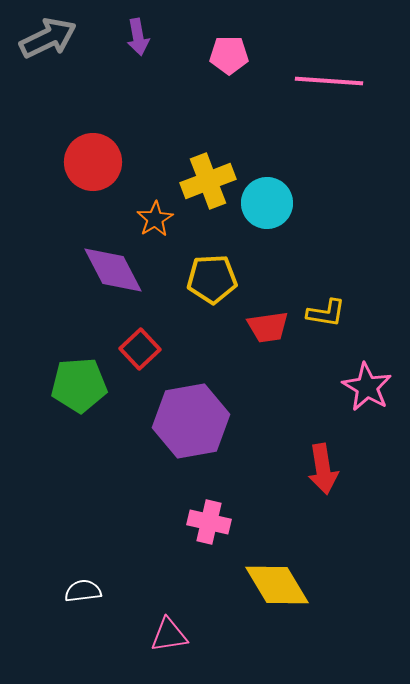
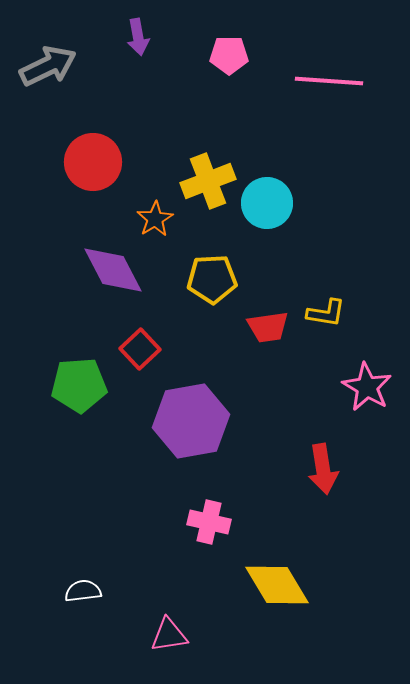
gray arrow: moved 28 px down
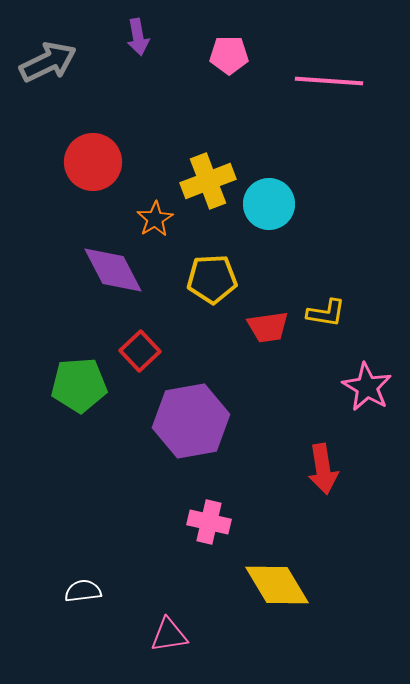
gray arrow: moved 4 px up
cyan circle: moved 2 px right, 1 px down
red square: moved 2 px down
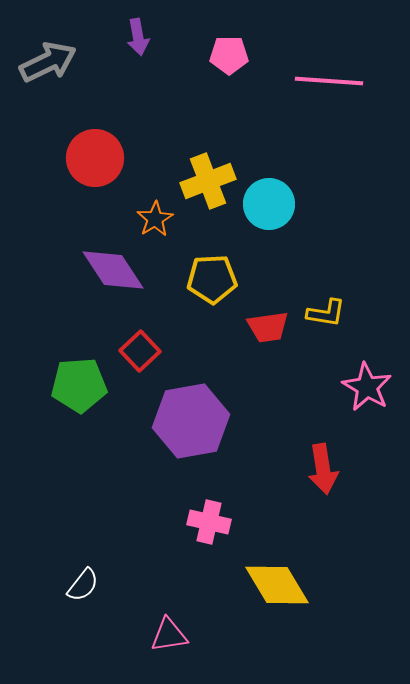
red circle: moved 2 px right, 4 px up
purple diamond: rotated 6 degrees counterclockwise
white semicircle: moved 6 px up; rotated 135 degrees clockwise
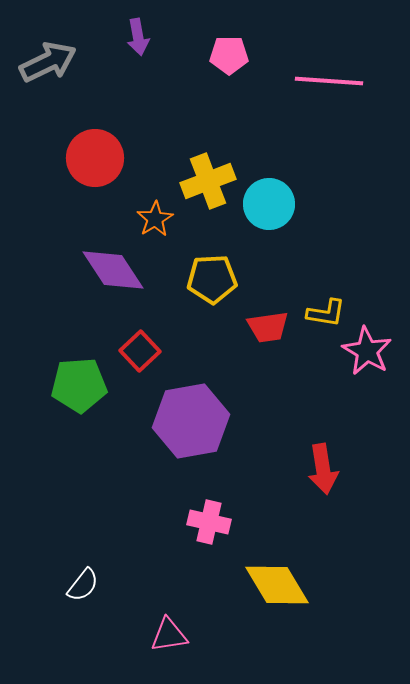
pink star: moved 36 px up
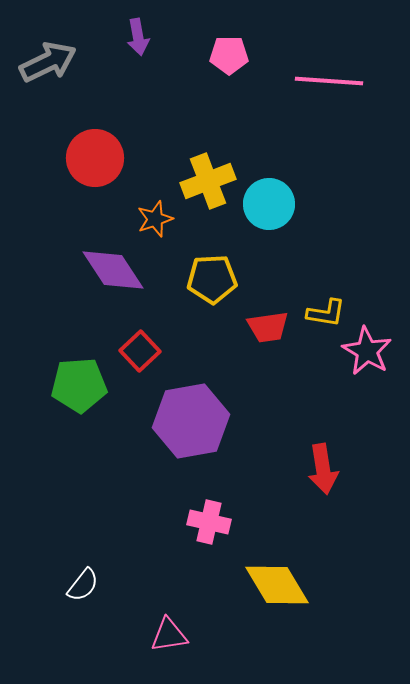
orange star: rotated 12 degrees clockwise
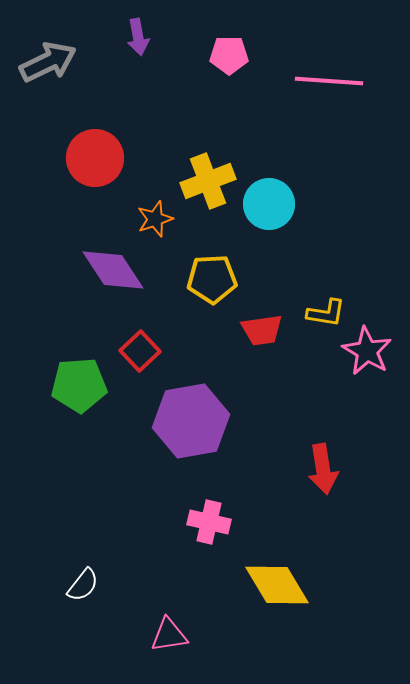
red trapezoid: moved 6 px left, 3 px down
